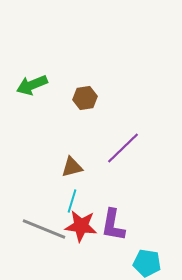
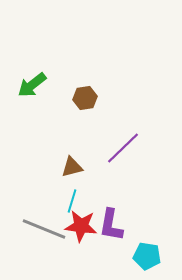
green arrow: rotated 16 degrees counterclockwise
purple L-shape: moved 2 px left
cyan pentagon: moved 7 px up
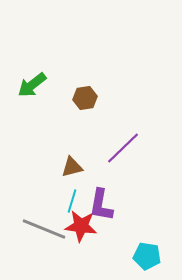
purple L-shape: moved 10 px left, 20 px up
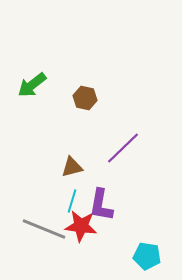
brown hexagon: rotated 20 degrees clockwise
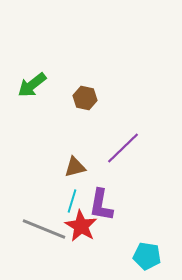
brown triangle: moved 3 px right
red star: rotated 24 degrees clockwise
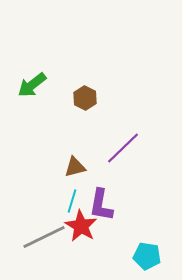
brown hexagon: rotated 15 degrees clockwise
gray line: moved 8 px down; rotated 48 degrees counterclockwise
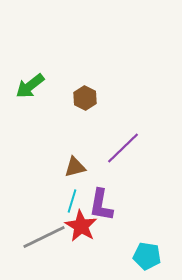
green arrow: moved 2 px left, 1 px down
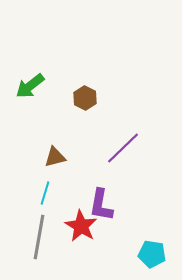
brown triangle: moved 20 px left, 10 px up
cyan line: moved 27 px left, 8 px up
gray line: moved 5 px left; rotated 54 degrees counterclockwise
cyan pentagon: moved 5 px right, 2 px up
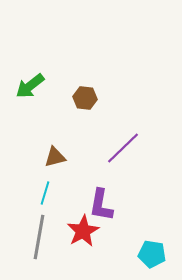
brown hexagon: rotated 20 degrees counterclockwise
red star: moved 2 px right, 5 px down; rotated 12 degrees clockwise
